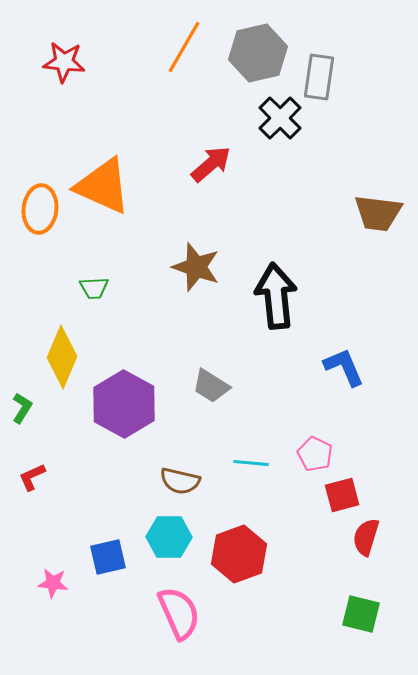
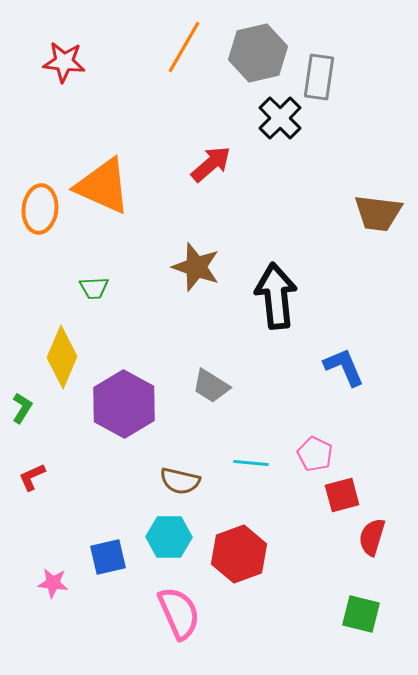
red semicircle: moved 6 px right
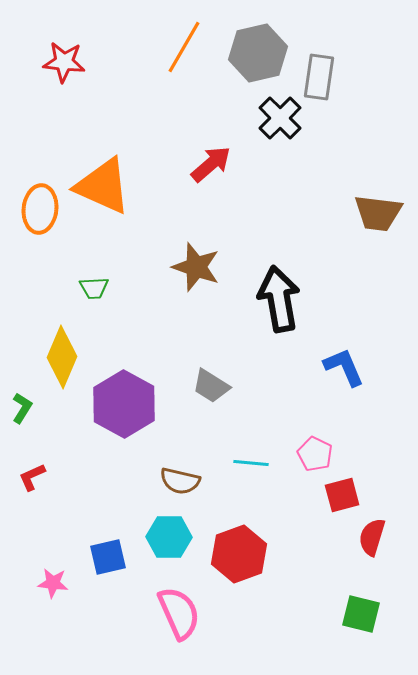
black arrow: moved 3 px right, 3 px down; rotated 4 degrees counterclockwise
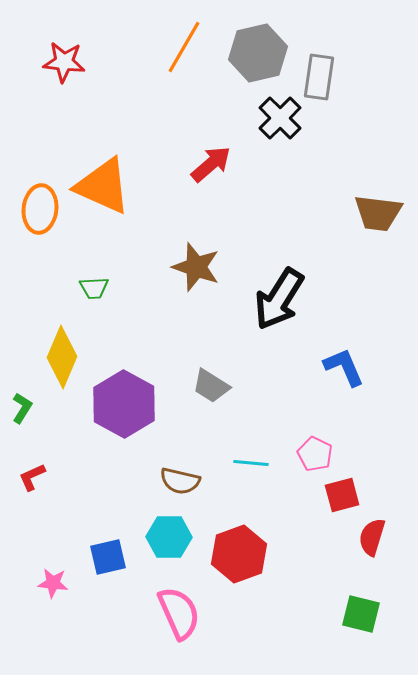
black arrow: rotated 138 degrees counterclockwise
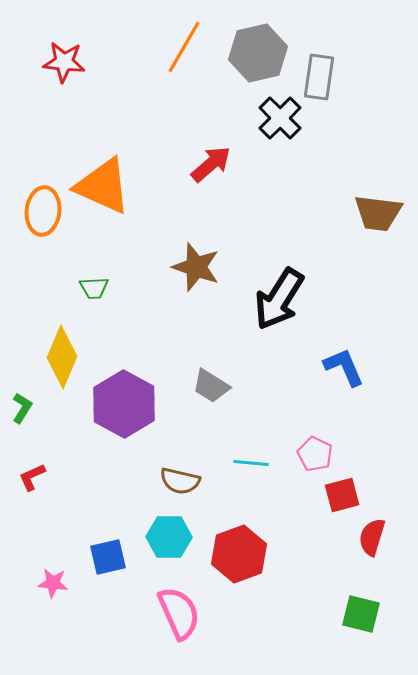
orange ellipse: moved 3 px right, 2 px down
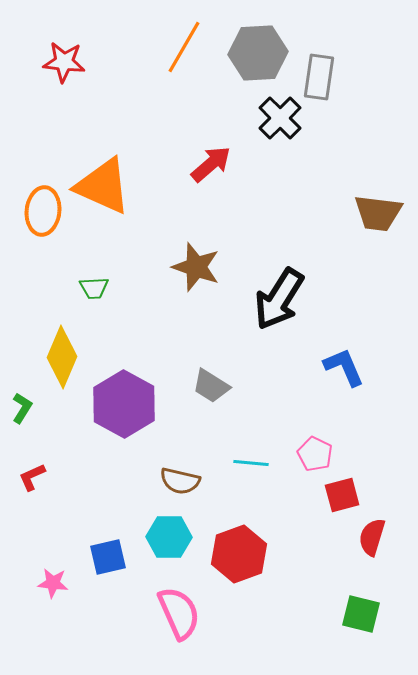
gray hexagon: rotated 10 degrees clockwise
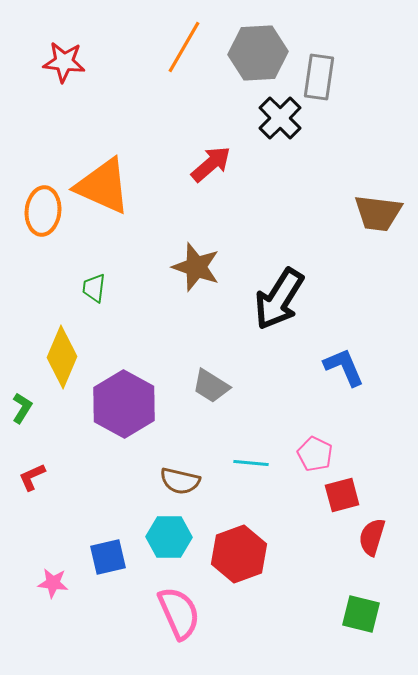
green trapezoid: rotated 100 degrees clockwise
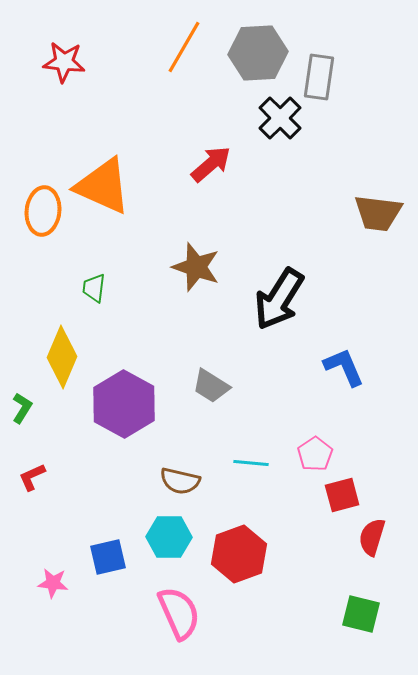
pink pentagon: rotated 12 degrees clockwise
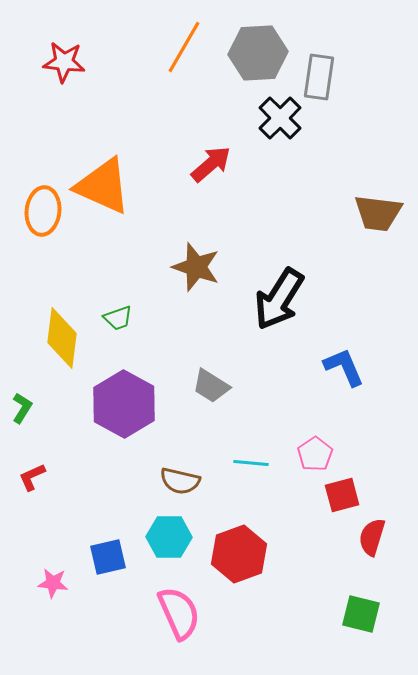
green trapezoid: moved 24 px right, 30 px down; rotated 116 degrees counterclockwise
yellow diamond: moved 19 px up; rotated 16 degrees counterclockwise
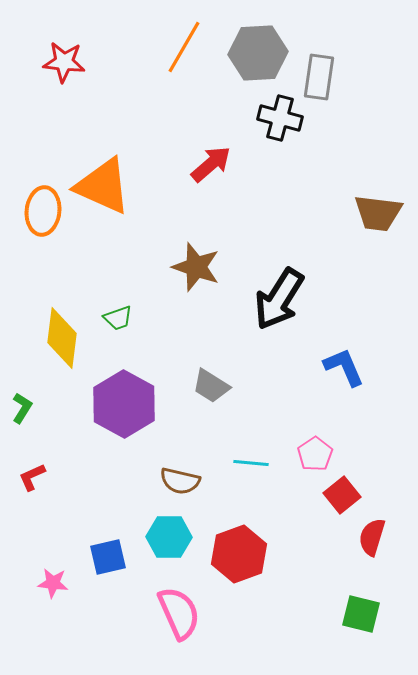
black cross: rotated 30 degrees counterclockwise
red square: rotated 24 degrees counterclockwise
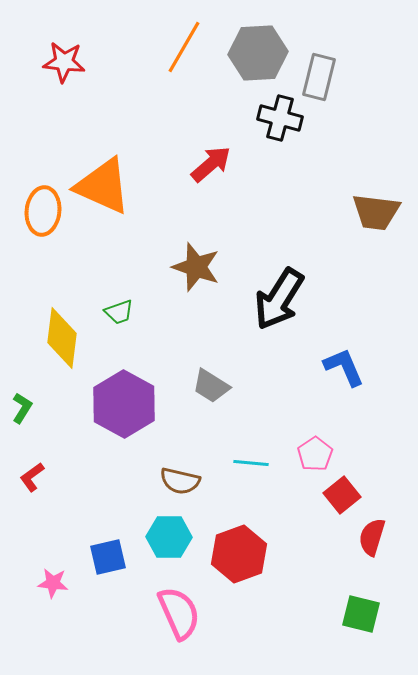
gray rectangle: rotated 6 degrees clockwise
brown trapezoid: moved 2 px left, 1 px up
green trapezoid: moved 1 px right, 6 px up
red L-shape: rotated 12 degrees counterclockwise
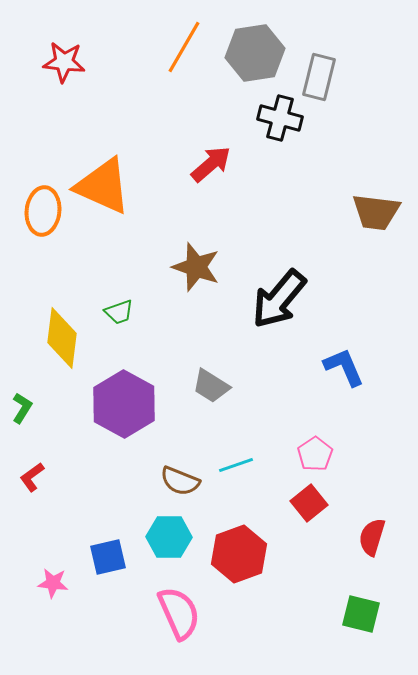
gray hexagon: moved 3 px left; rotated 6 degrees counterclockwise
black arrow: rotated 8 degrees clockwise
cyan line: moved 15 px left, 2 px down; rotated 24 degrees counterclockwise
brown semicircle: rotated 9 degrees clockwise
red square: moved 33 px left, 8 px down
